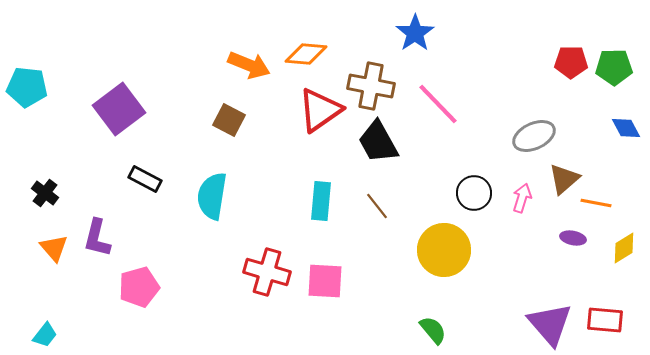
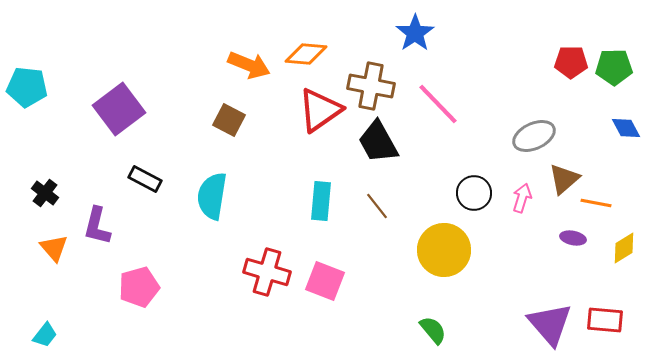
purple L-shape: moved 12 px up
pink square: rotated 18 degrees clockwise
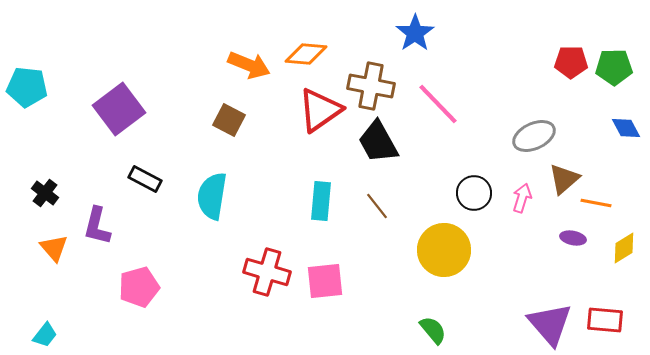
pink square: rotated 27 degrees counterclockwise
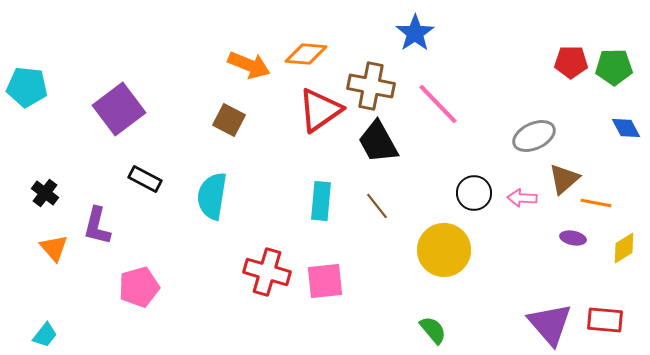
pink arrow: rotated 104 degrees counterclockwise
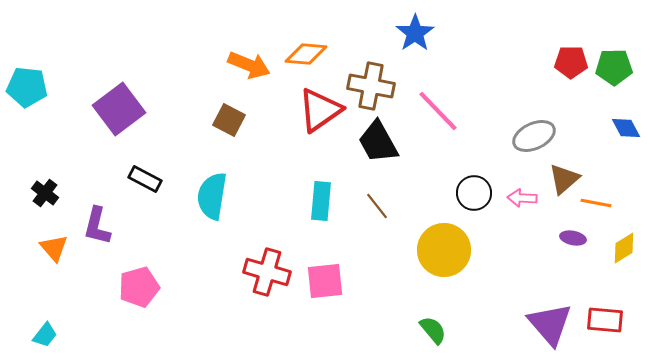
pink line: moved 7 px down
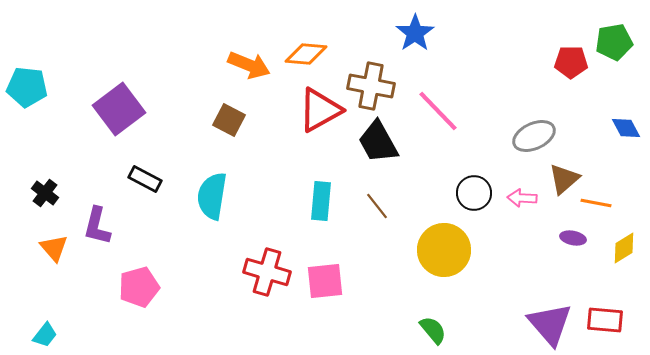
green pentagon: moved 25 px up; rotated 9 degrees counterclockwise
red triangle: rotated 6 degrees clockwise
